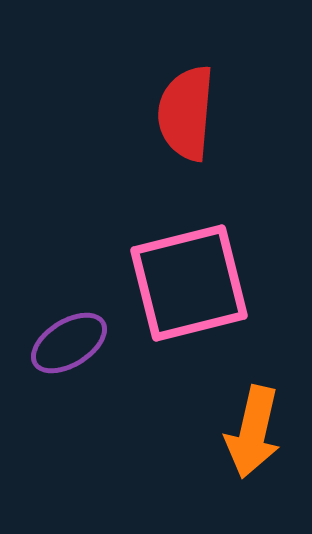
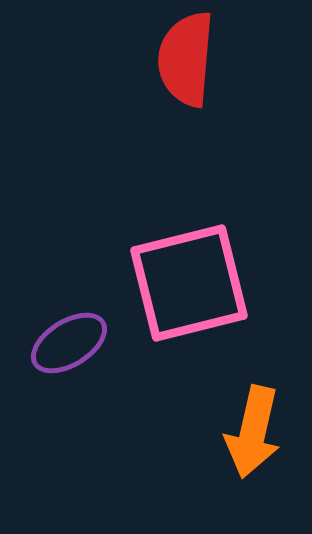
red semicircle: moved 54 px up
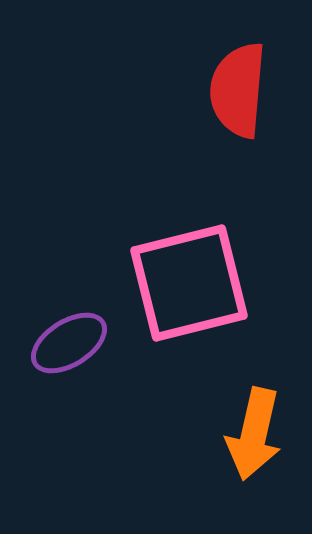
red semicircle: moved 52 px right, 31 px down
orange arrow: moved 1 px right, 2 px down
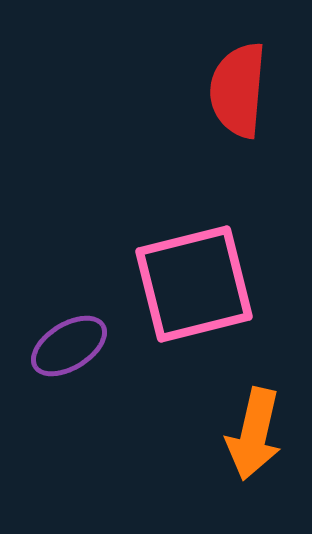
pink square: moved 5 px right, 1 px down
purple ellipse: moved 3 px down
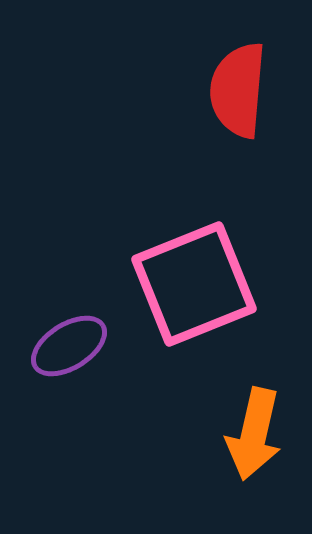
pink square: rotated 8 degrees counterclockwise
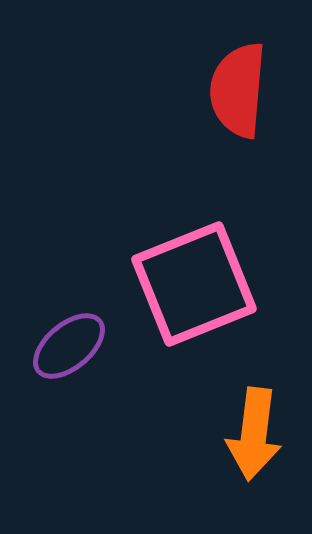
purple ellipse: rotated 8 degrees counterclockwise
orange arrow: rotated 6 degrees counterclockwise
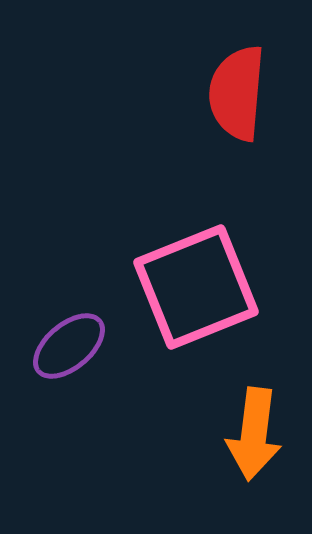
red semicircle: moved 1 px left, 3 px down
pink square: moved 2 px right, 3 px down
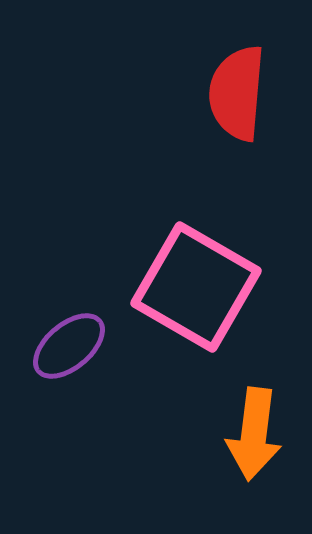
pink square: rotated 38 degrees counterclockwise
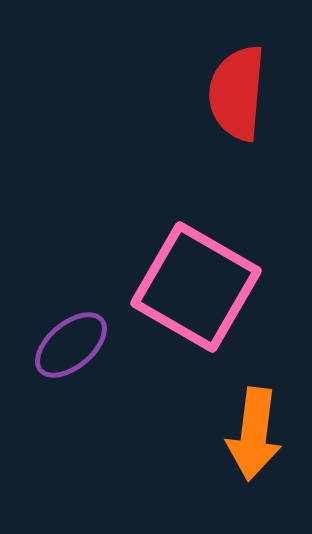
purple ellipse: moved 2 px right, 1 px up
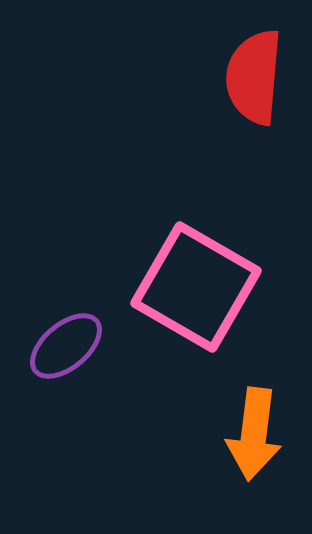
red semicircle: moved 17 px right, 16 px up
purple ellipse: moved 5 px left, 1 px down
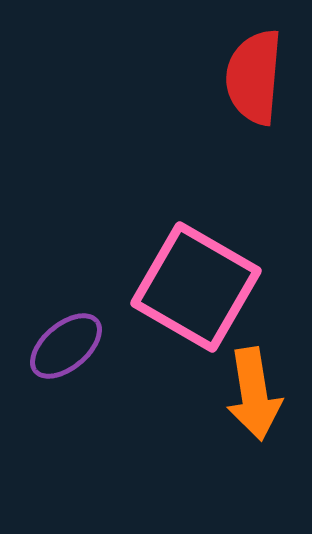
orange arrow: moved 40 px up; rotated 16 degrees counterclockwise
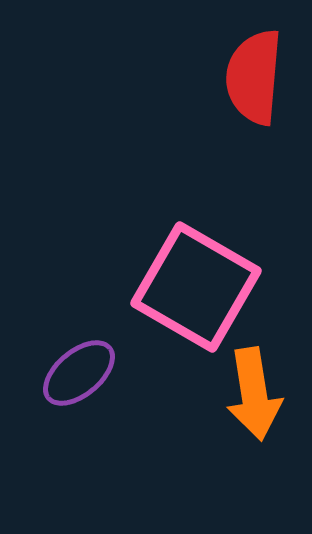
purple ellipse: moved 13 px right, 27 px down
